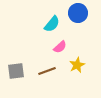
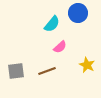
yellow star: moved 10 px right; rotated 21 degrees counterclockwise
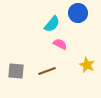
pink semicircle: moved 3 px up; rotated 112 degrees counterclockwise
gray square: rotated 12 degrees clockwise
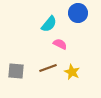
cyan semicircle: moved 3 px left
yellow star: moved 15 px left, 7 px down
brown line: moved 1 px right, 3 px up
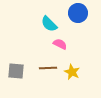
cyan semicircle: rotated 96 degrees clockwise
brown line: rotated 18 degrees clockwise
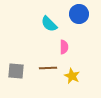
blue circle: moved 1 px right, 1 px down
pink semicircle: moved 4 px right, 3 px down; rotated 64 degrees clockwise
yellow star: moved 4 px down
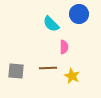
cyan semicircle: moved 2 px right
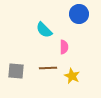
cyan semicircle: moved 7 px left, 6 px down
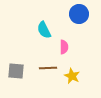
cyan semicircle: rotated 18 degrees clockwise
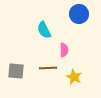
pink semicircle: moved 3 px down
yellow star: moved 2 px right, 1 px down
